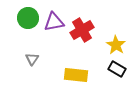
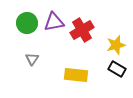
green circle: moved 1 px left, 5 px down
yellow star: rotated 24 degrees clockwise
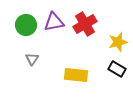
green circle: moved 1 px left, 2 px down
red cross: moved 3 px right, 6 px up
yellow star: moved 2 px right, 3 px up
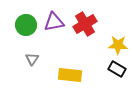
yellow star: moved 3 px down; rotated 18 degrees clockwise
yellow rectangle: moved 6 px left
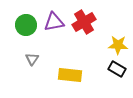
red cross: moved 1 px left, 2 px up
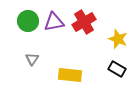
green circle: moved 2 px right, 4 px up
yellow star: moved 6 px up; rotated 18 degrees clockwise
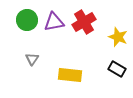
green circle: moved 1 px left, 1 px up
yellow star: moved 2 px up
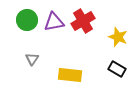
red cross: moved 1 px left, 1 px up
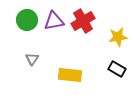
purple triangle: moved 1 px up
yellow star: rotated 30 degrees counterclockwise
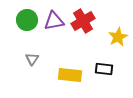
yellow star: rotated 18 degrees counterclockwise
black rectangle: moved 13 px left; rotated 24 degrees counterclockwise
